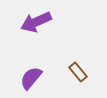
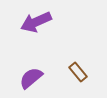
purple semicircle: rotated 10 degrees clockwise
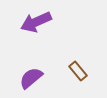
brown rectangle: moved 1 px up
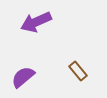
purple semicircle: moved 8 px left, 1 px up
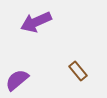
purple semicircle: moved 6 px left, 3 px down
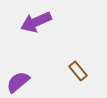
purple semicircle: moved 1 px right, 2 px down
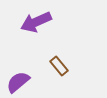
brown rectangle: moved 19 px left, 5 px up
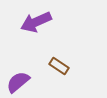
brown rectangle: rotated 18 degrees counterclockwise
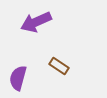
purple semicircle: moved 4 px up; rotated 35 degrees counterclockwise
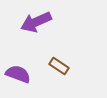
purple semicircle: moved 4 px up; rotated 95 degrees clockwise
